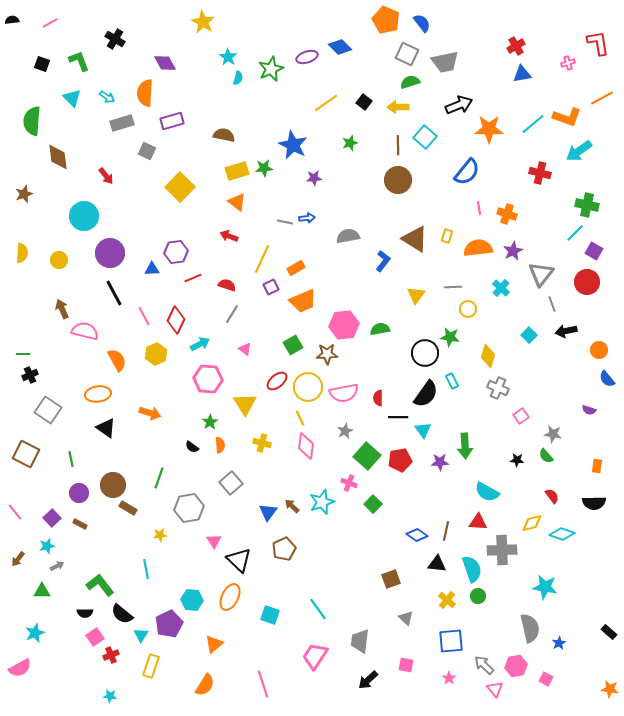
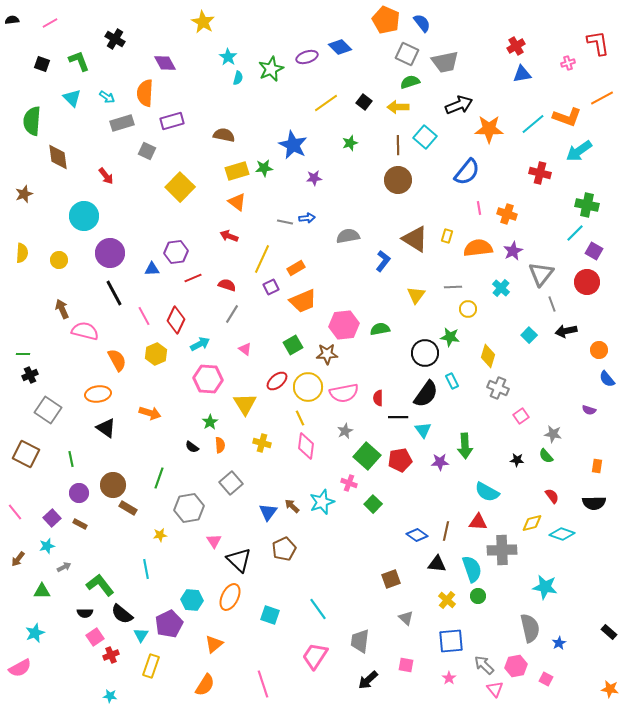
gray arrow at (57, 566): moved 7 px right, 1 px down
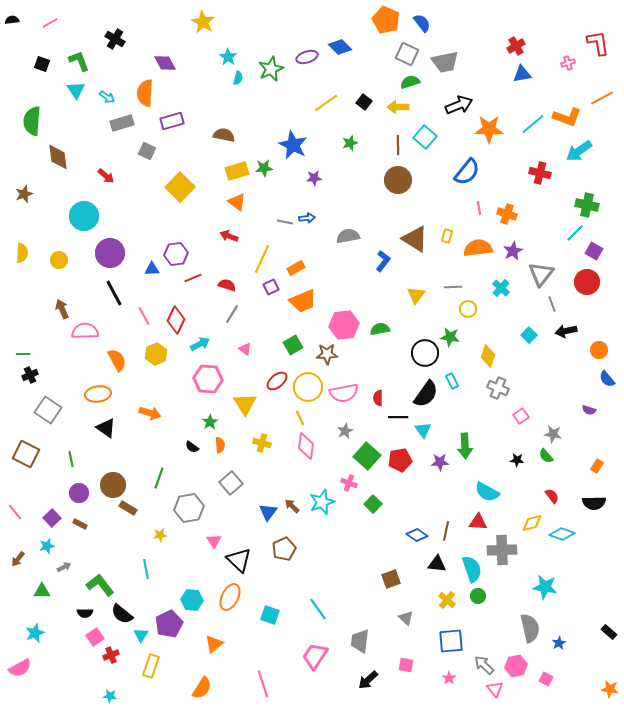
cyan triangle at (72, 98): moved 4 px right, 8 px up; rotated 12 degrees clockwise
red arrow at (106, 176): rotated 12 degrees counterclockwise
purple hexagon at (176, 252): moved 2 px down
pink semicircle at (85, 331): rotated 16 degrees counterclockwise
orange rectangle at (597, 466): rotated 24 degrees clockwise
orange semicircle at (205, 685): moved 3 px left, 3 px down
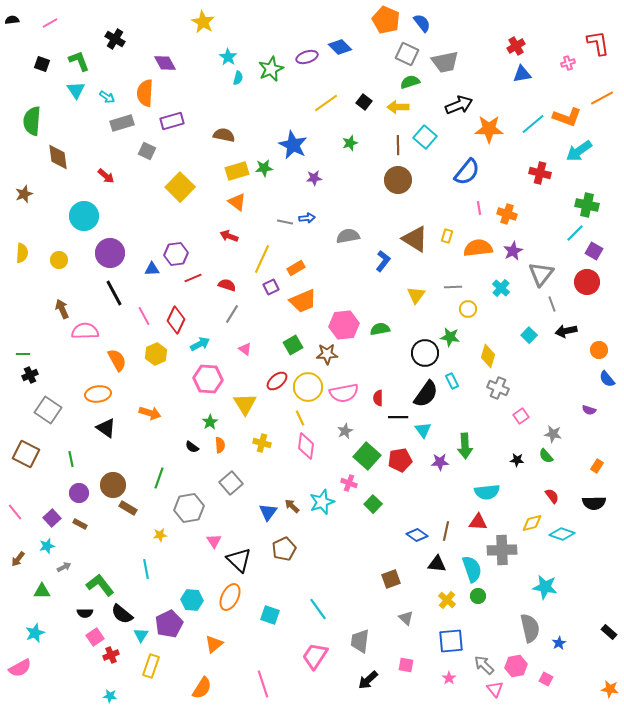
cyan semicircle at (487, 492): rotated 35 degrees counterclockwise
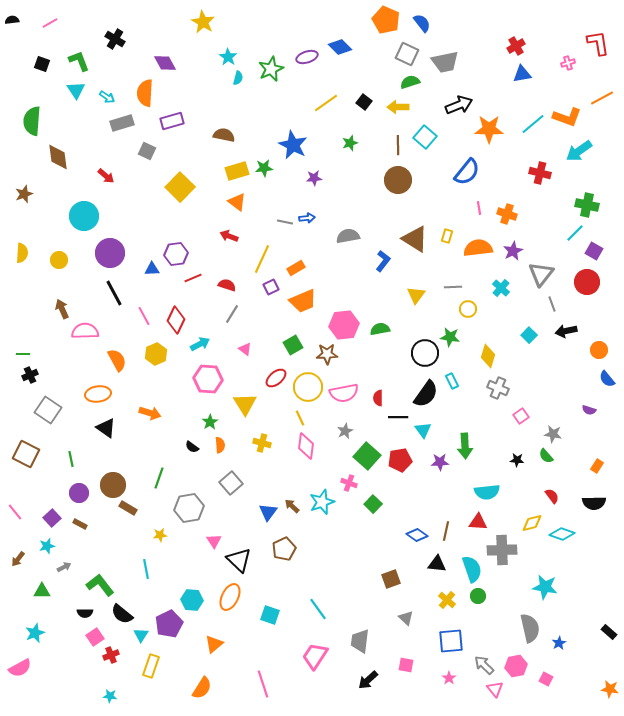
red ellipse at (277, 381): moved 1 px left, 3 px up
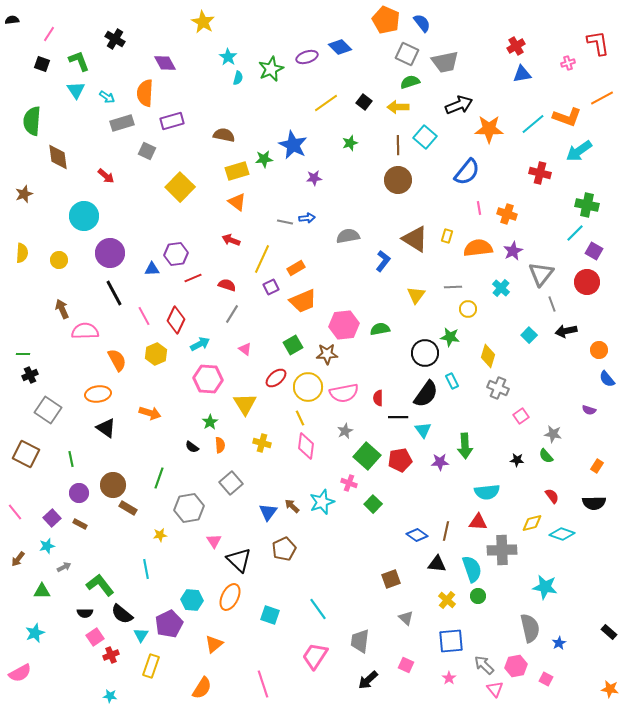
pink line at (50, 23): moved 1 px left, 11 px down; rotated 28 degrees counterclockwise
green star at (264, 168): moved 9 px up
red arrow at (229, 236): moved 2 px right, 4 px down
pink square at (406, 665): rotated 14 degrees clockwise
pink semicircle at (20, 668): moved 5 px down
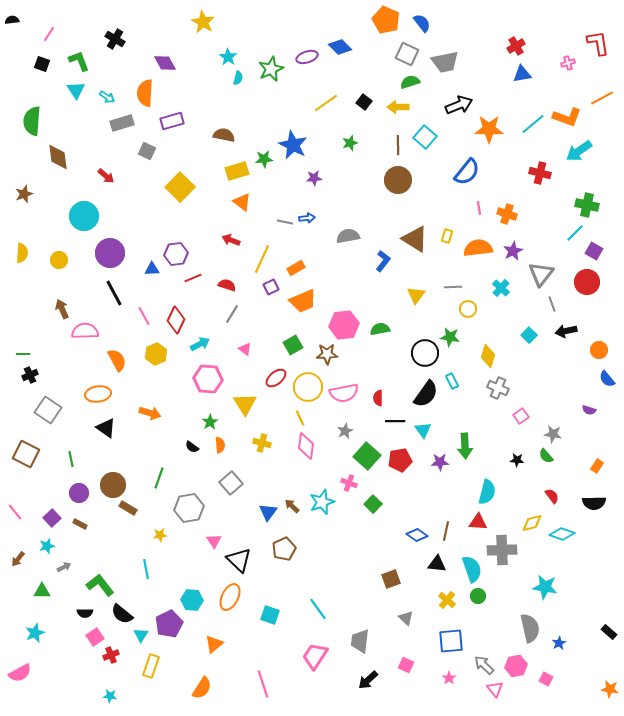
orange triangle at (237, 202): moved 5 px right
black line at (398, 417): moved 3 px left, 4 px down
cyan semicircle at (487, 492): rotated 70 degrees counterclockwise
